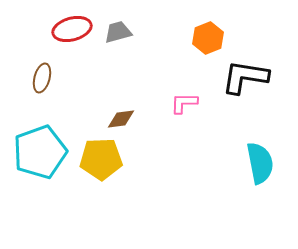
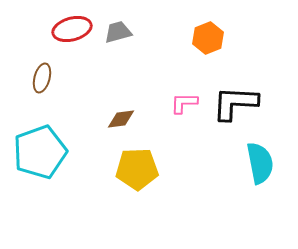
black L-shape: moved 10 px left, 26 px down; rotated 6 degrees counterclockwise
yellow pentagon: moved 36 px right, 10 px down
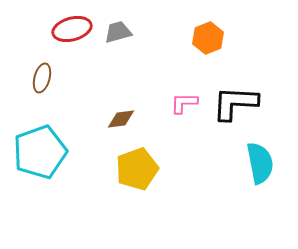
yellow pentagon: rotated 18 degrees counterclockwise
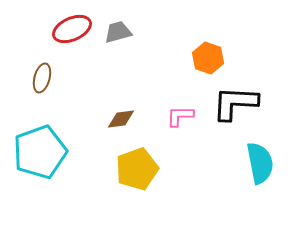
red ellipse: rotated 9 degrees counterclockwise
orange hexagon: moved 20 px down; rotated 20 degrees counterclockwise
pink L-shape: moved 4 px left, 13 px down
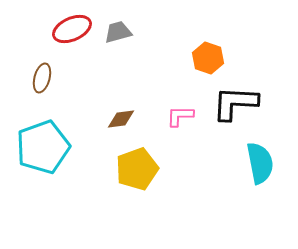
cyan pentagon: moved 3 px right, 5 px up
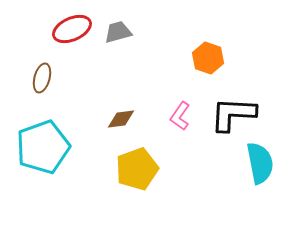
black L-shape: moved 2 px left, 11 px down
pink L-shape: rotated 56 degrees counterclockwise
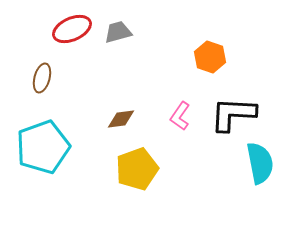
orange hexagon: moved 2 px right, 1 px up
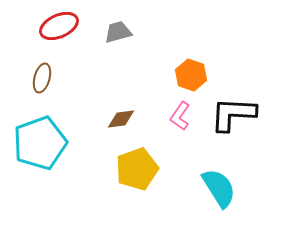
red ellipse: moved 13 px left, 3 px up
orange hexagon: moved 19 px left, 18 px down
cyan pentagon: moved 3 px left, 4 px up
cyan semicircle: moved 41 px left, 25 px down; rotated 21 degrees counterclockwise
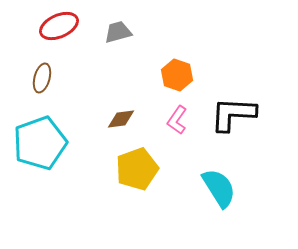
orange hexagon: moved 14 px left
pink L-shape: moved 3 px left, 4 px down
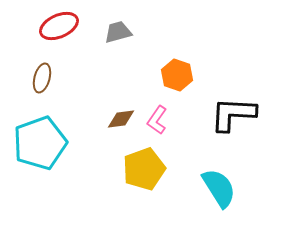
pink L-shape: moved 20 px left
yellow pentagon: moved 7 px right
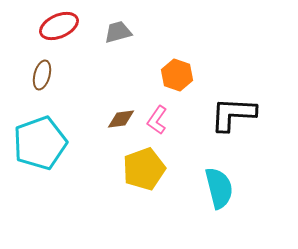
brown ellipse: moved 3 px up
cyan semicircle: rotated 18 degrees clockwise
